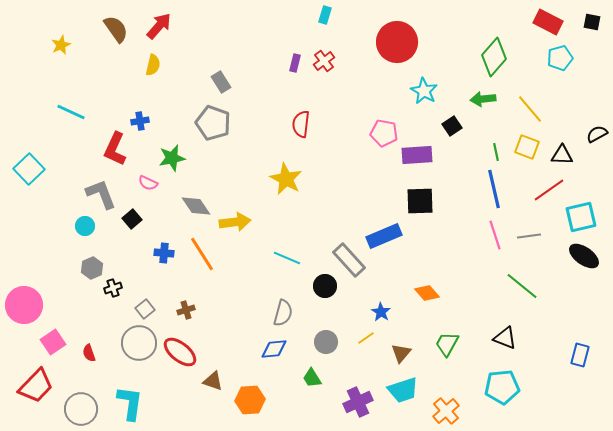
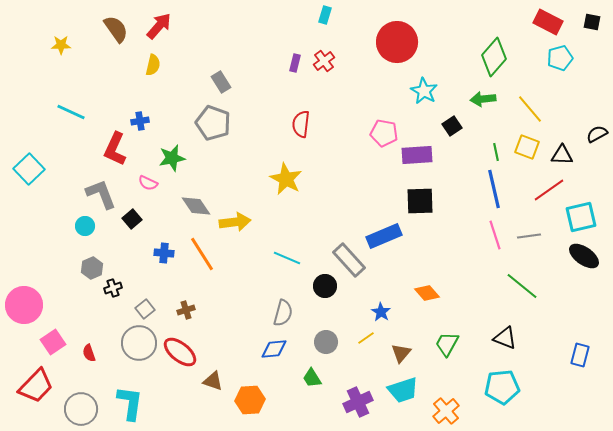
yellow star at (61, 45): rotated 24 degrees clockwise
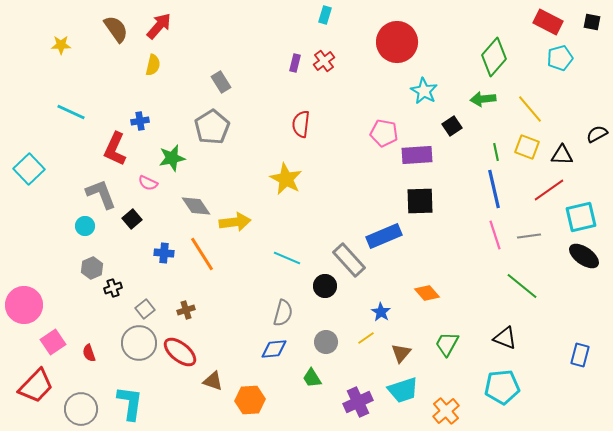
gray pentagon at (213, 123): moved 1 px left, 4 px down; rotated 20 degrees clockwise
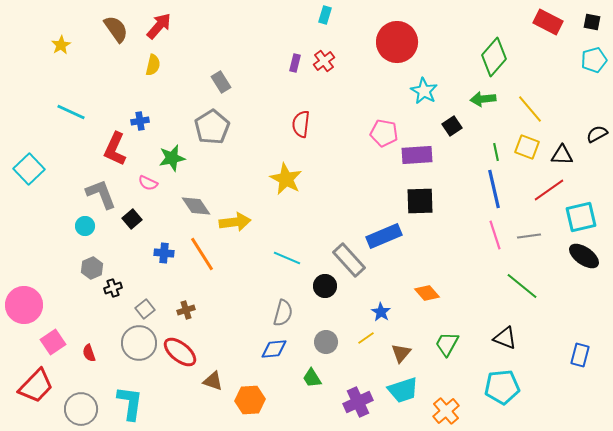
yellow star at (61, 45): rotated 30 degrees counterclockwise
cyan pentagon at (560, 58): moved 34 px right, 2 px down
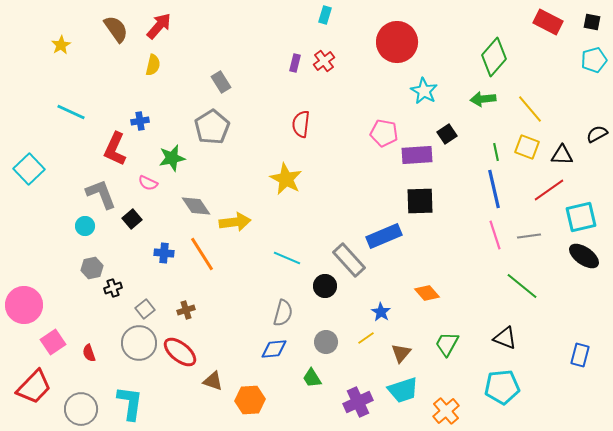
black square at (452, 126): moved 5 px left, 8 px down
gray hexagon at (92, 268): rotated 10 degrees clockwise
red trapezoid at (36, 386): moved 2 px left, 1 px down
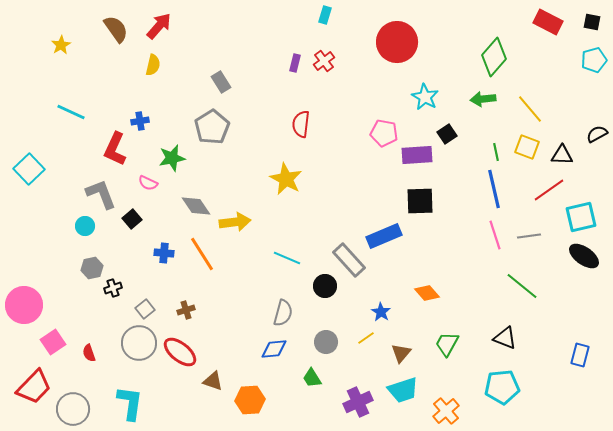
cyan star at (424, 91): moved 1 px right, 6 px down
gray circle at (81, 409): moved 8 px left
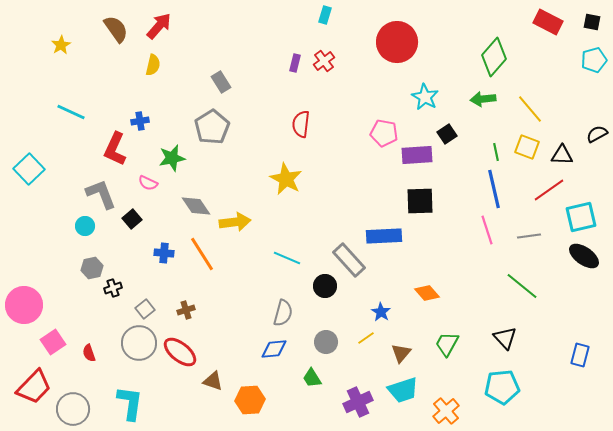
pink line at (495, 235): moved 8 px left, 5 px up
blue rectangle at (384, 236): rotated 20 degrees clockwise
black triangle at (505, 338): rotated 25 degrees clockwise
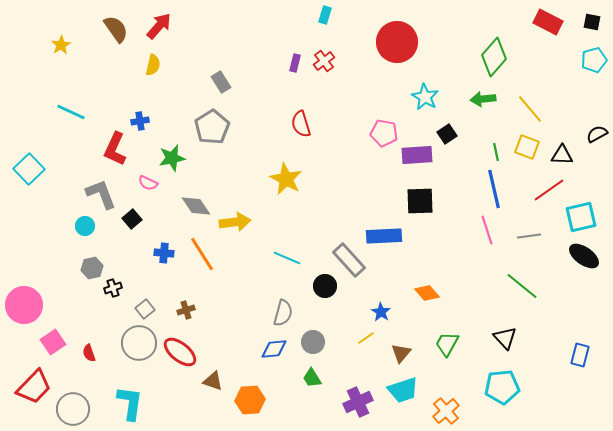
red semicircle at (301, 124): rotated 24 degrees counterclockwise
gray circle at (326, 342): moved 13 px left
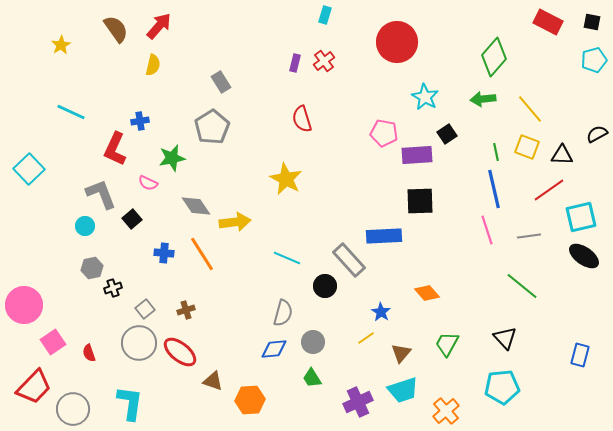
red semicircle at (301, 124): moved 1 px right, 5 px up
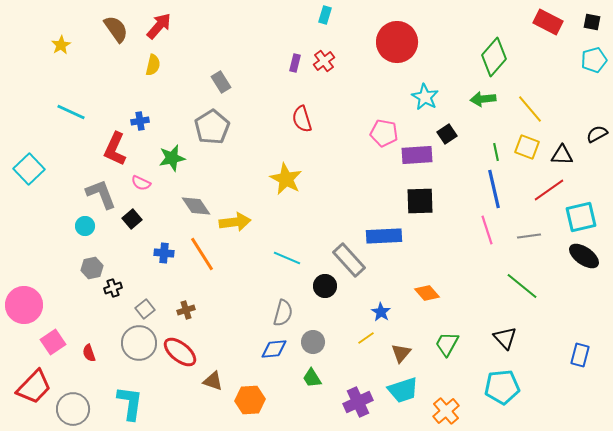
pink semicircle at (148, 183): moved 7 px left
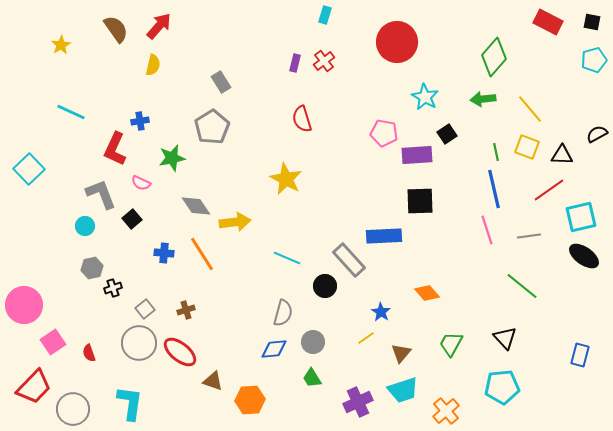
green trapezoid at (447, 344): moved 4 px right
